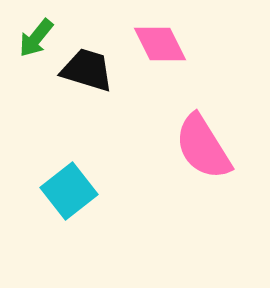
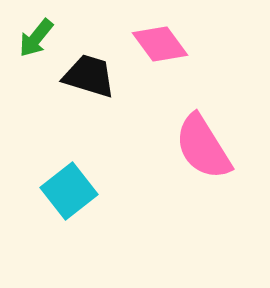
pink diamond: rotated 10 degrees counterclockwise
black trapezoid: moved 2 px right, 6 px down
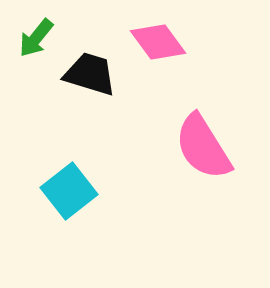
pink diamond: moved 2 px left, 2 px up
black trapezoid: moved 1 px right, 2 px up
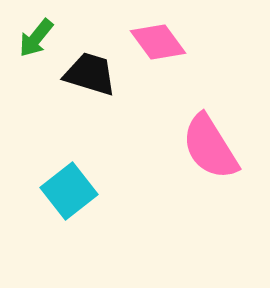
pink semicircle: moved 7 px right
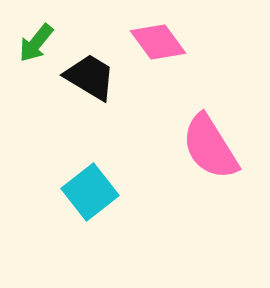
green arrow: moved 5 px down
black trapezoid: moved 3 px down; rotated 14 degrees clockwise
cyan square: moved 21 px right, 1 px down
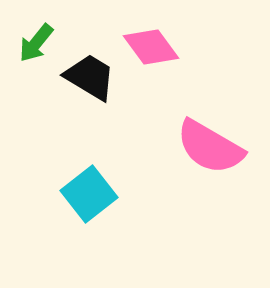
pink diamond: moved 7 px left, 5 px down
pink semicircle: rotated 28 degrees counterclockwise
cyan square: moved 1 px left, 2 px down
